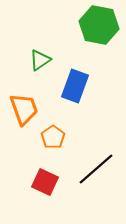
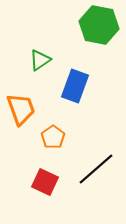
orange trapezoid: moved 3 px left
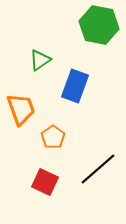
black line: moved 2 px right
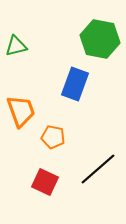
green hexagon: moved 1 px right, 14 px down
green triangle: moved 24 px left, 14 px up; rotated 20 degrees clockwise
blue rectangle: moved 2 px up
orange trapezoid: moved 2 px down
orange pentagon: rotated 25 degrees counterclockwise
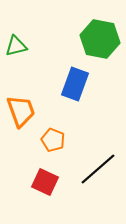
orange pentagon: moved 3 px down; rotated 10 degrees clockwise
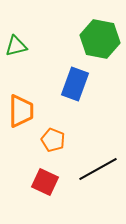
orange trapezoid: rotated 20 degrees clockwise
black line: rotated 12 degrees clockwise
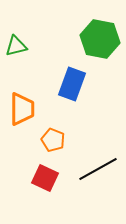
blue rectangle: moved 3 px left
orange trapezoid: moved 1 px right, 2 px up
red square: moved 4 px up
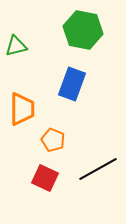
green hexagon: moved 17 px left, 9 px up
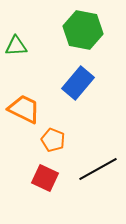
green triangle: rotated 10 degrees clockwise
blue rectangle: moved 6 px right, 1 px up; rotated 20 degrees clockwise
orange trapezoid: moved 2 px right; rotated 64 degrees counterclockwise
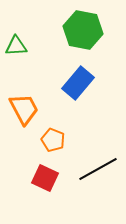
orange trapezoid: rotated 36 degrees clockwise
